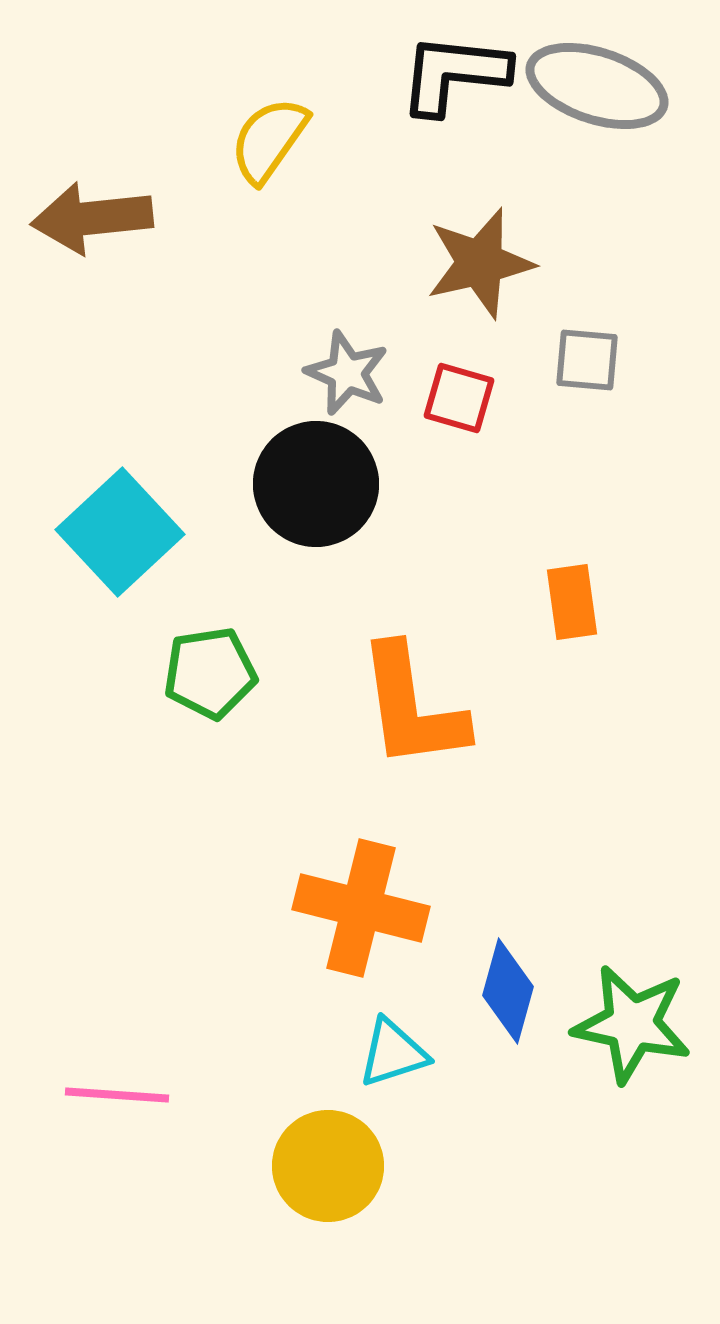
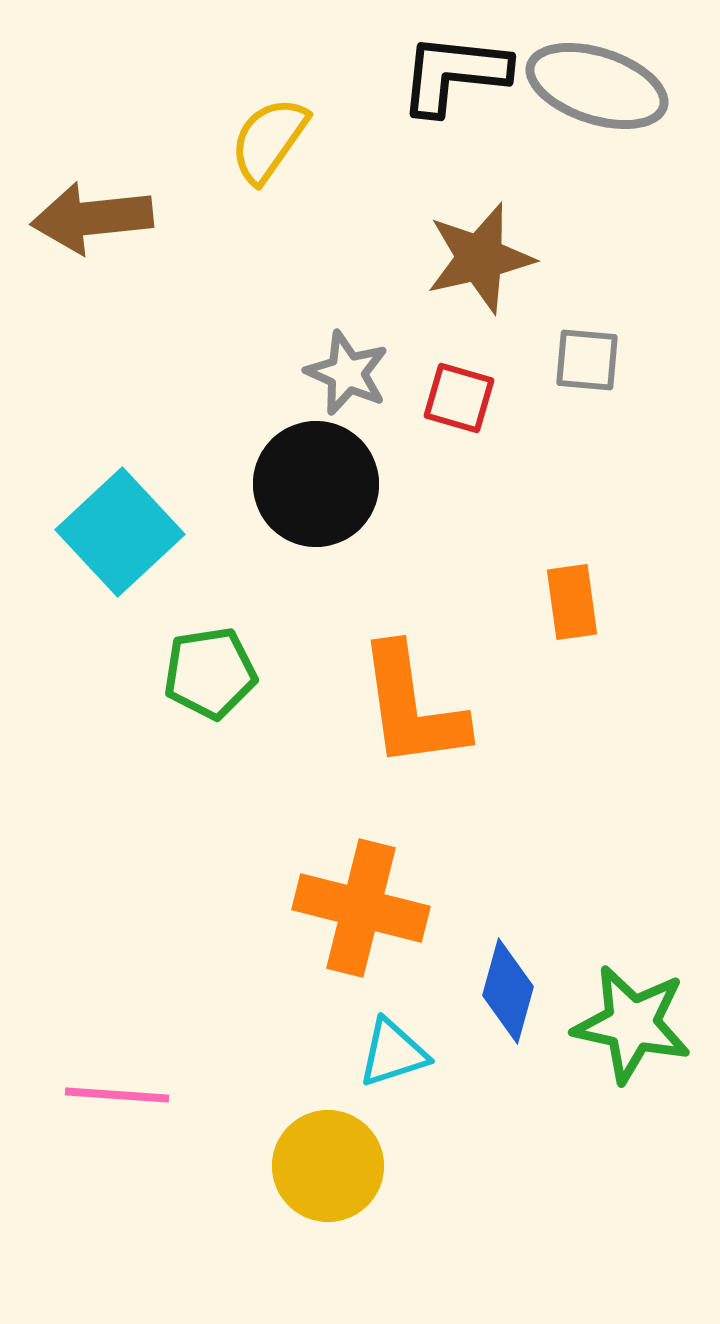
brown star: moved 5 px up
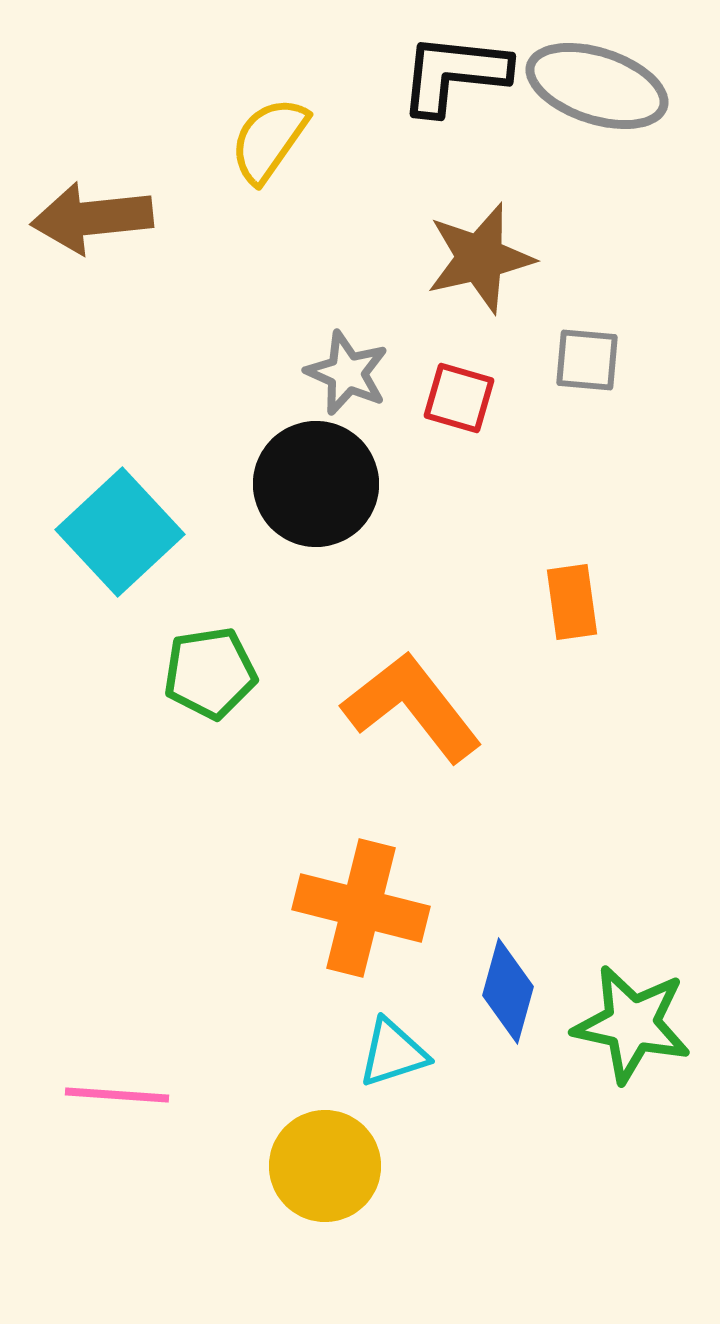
orange L-shape: rotated 150 degrees clockwise
yellow circle: moved 3 px left
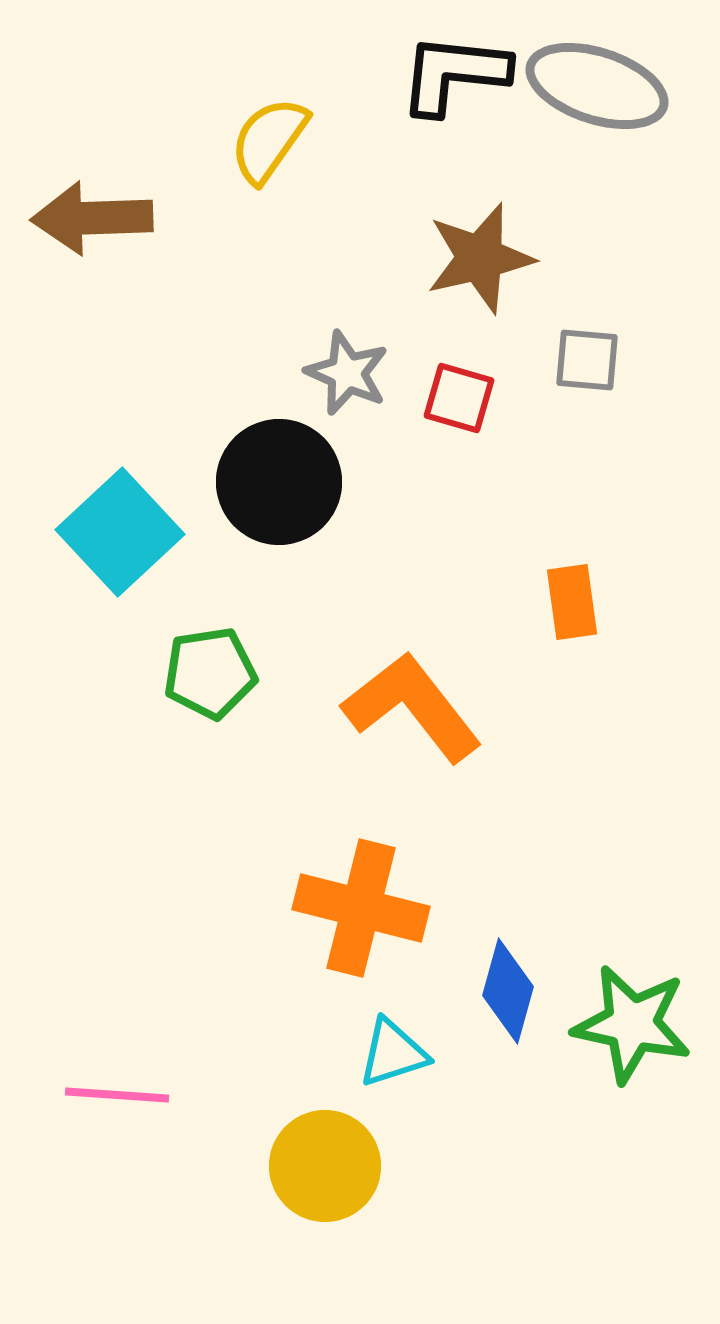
brown arrow: rotated 4 degrees clockwise
black circle: moved 37 px left, 2 px up
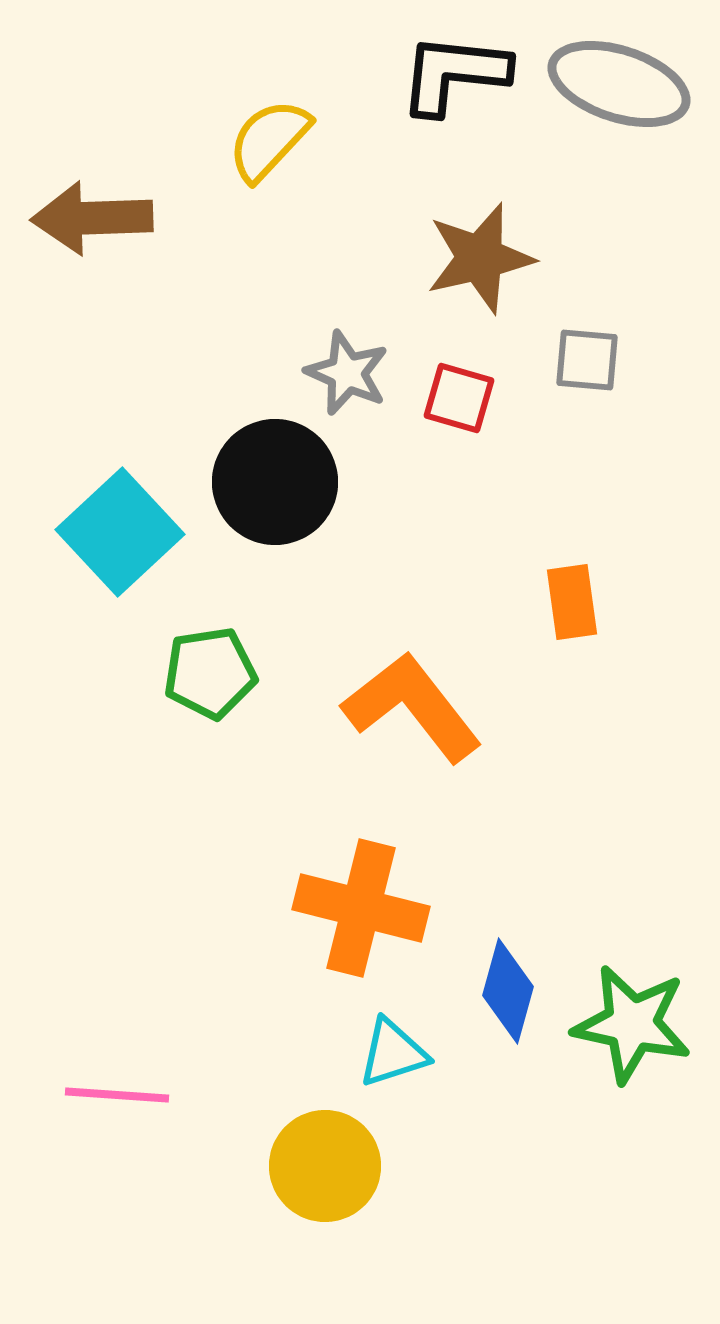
gray ellipse: moved 22 px right, 2 px up
yellow semicircle: rotated 8 degrees clockwise
black circle: moved 4 px left
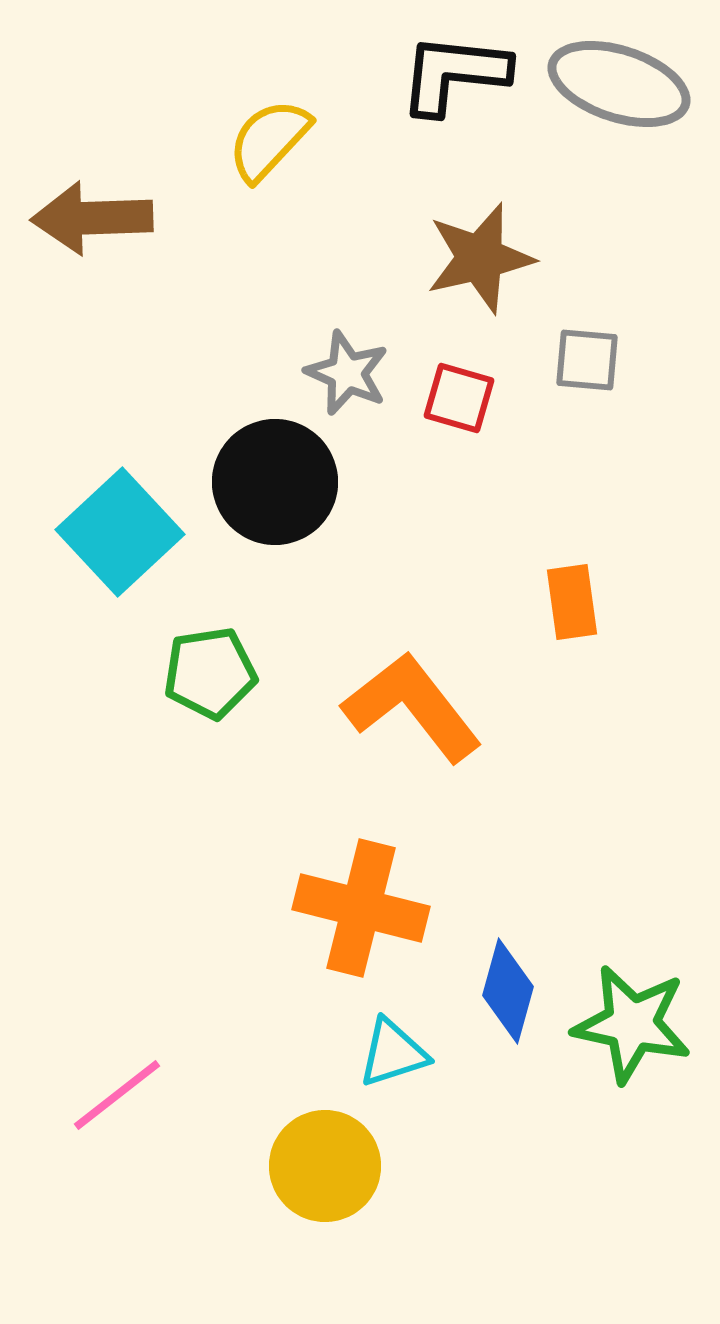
pink line: rotated 42 degrees counterclockwise
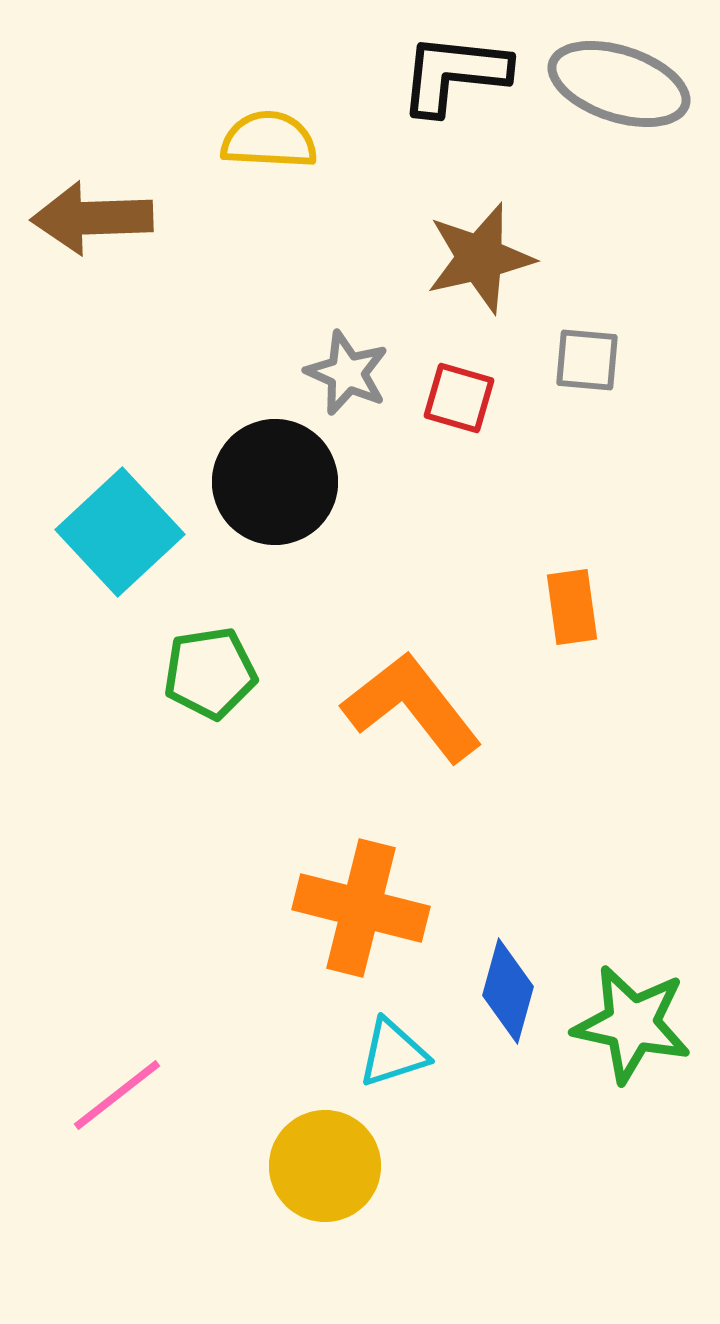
yellow semicircle: rotated 50 degrees clockwise
orange rectangle: moved 5 px down
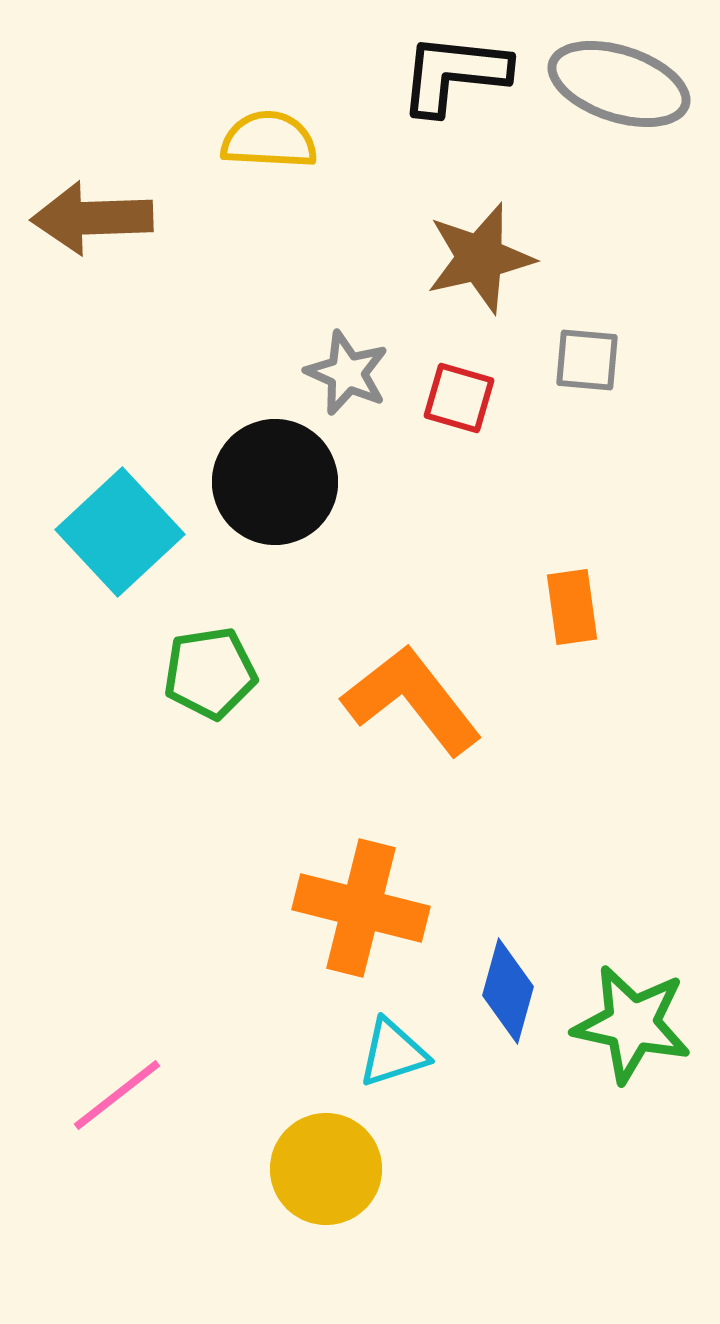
orange L-shape: moved 7 px up
yellow circle: moved 1 px right, 3 px down
